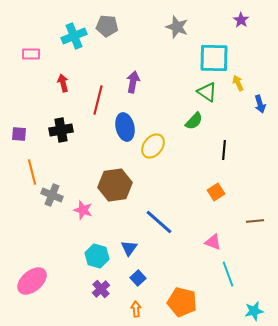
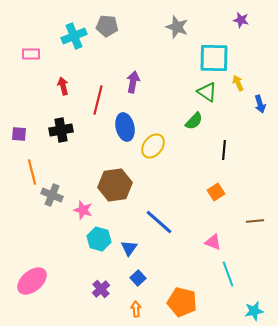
purple star: rotated 21 degrees counterclockwise
red arrow: moved 3 px down
cyan hexagon: moved 2 px right, 17 px up
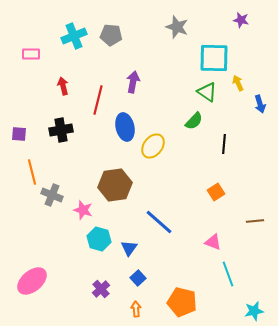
gray pentagon: moved 4 px right, 9 px down
black line: moved 6 px up
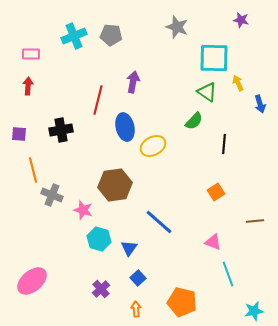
red arrow: moved 35 px left; rotated 18 degrees clockwise
yellow ellipse: rotated 25 degrees clockwise
orange line: moved 1 px right, 2 px up
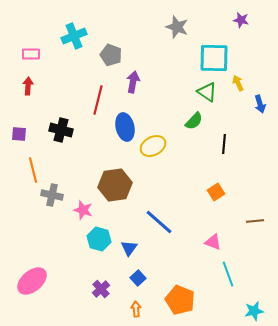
gray pentagon: moved 20 px down; rotated 15 degrees clockwise
black cross: rotated 25 degrees clockwise
gray cross: rotated 10 degrees counterclockwise
orange pentagon: moved 2 px left, 2 px up; rotated 8 degrees clockwise
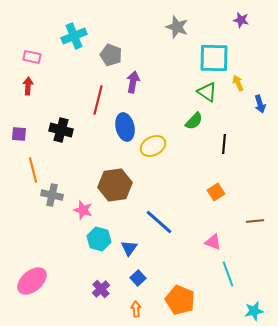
pink rectangle: moved 1 px right, 3 px down; rotated 12 degrees clockwise
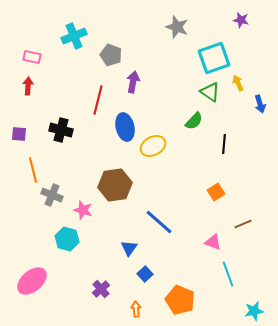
cyan square: rotated 20 degrees counterclockwise
green triangle: moved 3 px right
gray cross: rotated 10 degrees clockwise
brown line: moved 12 px left, 3 px down; rotated 18 degrees counterclockwise
cyan hexagon: moved 32 px left
blue square: moved 7 px right, 4 px up
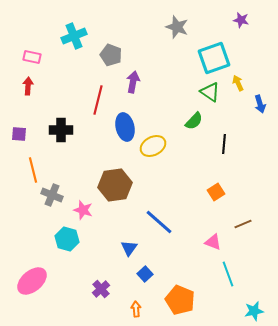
black cross: rotated 15 degrees counterclockwise
